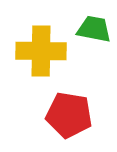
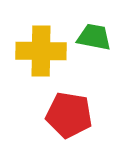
green trapezoid: moved 8 px down
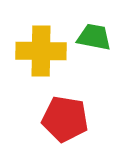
red pentagon: moved 4 px left, 4 px down
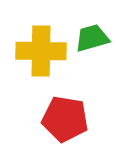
green trapezoid: moved 2 px left, 1 px down; rotated 27 degrees counterclockwise
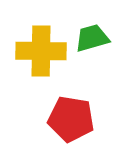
red pentagon: moved 6 px right
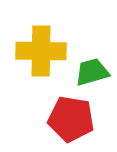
green trapezoid: moved 34 px down
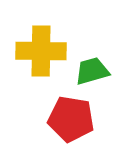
green trapezoid: moved 1 px up
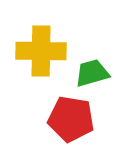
green trapezoid: moved 2 px down
